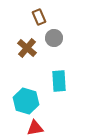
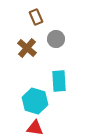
brown rectangle: moved 3 px left
gray circle: moved 2 px right, 1 px down
cyan hexagon: moved 9 px right
red triangle: rotated 18 degrees clockwise
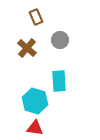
gray circle: moved 4 px right, 1 px down
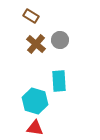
brown rectangle: moved 5 px left, 1 px up; rotated 35 degrees counterclockwise
brown cross: moved 9 px right, 4 px up
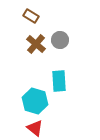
red triangle: rotated 30 degrees clockwise
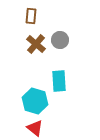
brown rectangle: rotated 63 degrees clockwise
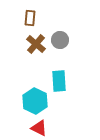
brown rectangle: moved 1 px left, 2 px down
cyan hexagon: rotated 10 degrees clockwise
red triangle: moved 4 px right; rotated 12 degrees counterclockwise
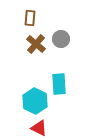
gray circle: moved 1 px right, 1 px up
cyan rectangle: moved 3 px down
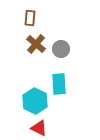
gray circle: moved 10 px down
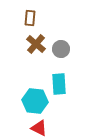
cyan hexagon: rotated 20 degrees counterclockwise
